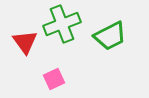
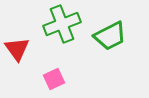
red triangle: moved 8 px left, 7 px down
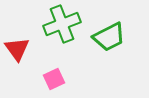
green trapezoid: moved 1 px left, 1 px down
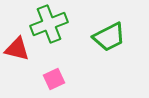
green cross: moved 13 px left
red triangle: rotated 40 degrees counterclockwise
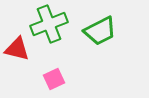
green trapezoid: moved 9 px left, 6 px up
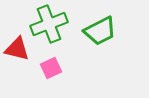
pink square: moved 3 px left, 11 px up
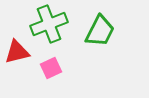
green trapezoid: rotated 36 degrees counterclockwise
red triangle: moved 3 px down; rotated 28 degrees counterclockwise
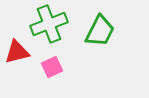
pink square: moved 1 px right, 1 px up
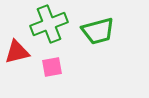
green trapezoid: moved 2 px left; rotated 48 degrees clockwise
pink square: rotated 15 degrees clockwise
